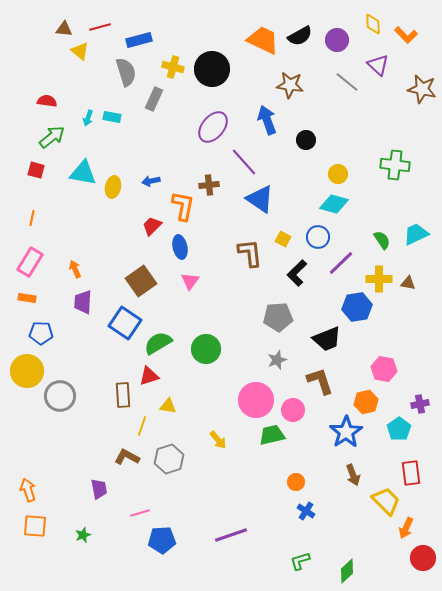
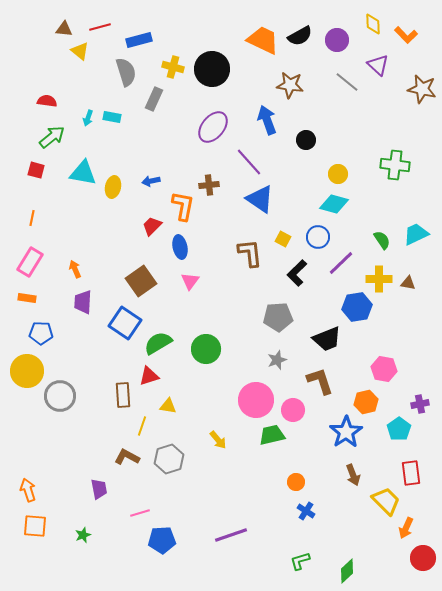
purple line at (244, 162): moved 5 px right
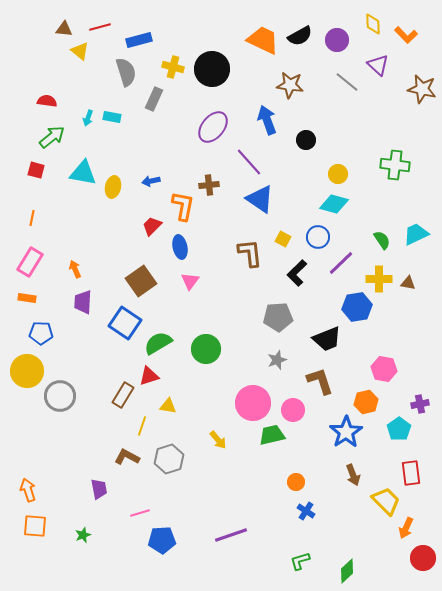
brown rectangle at (123, 395): rotated 35 degrees clockwise
pink circle at (256, 400): moved 3 px left, 3 px down
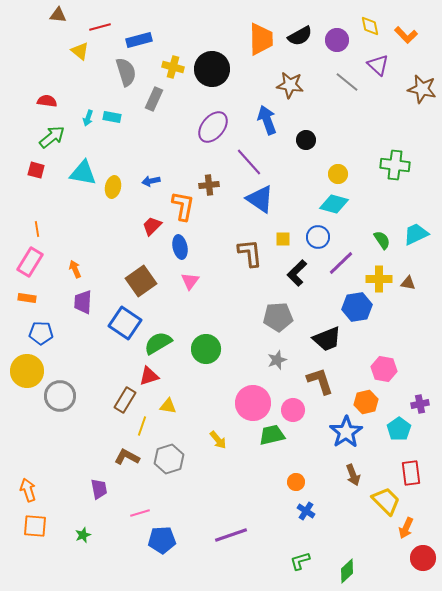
yellow diamond at (373, 24): moved 3 px left, 2 px down; rotated 10 degrees counterclockwise
brown triangle at (64, 29): moved 6 px left, 14 px up
orange trapezoid at (263, 40): moved 2 px left, 1 px up; rotated 64 degrees clockwise
orange line at (32, 218): moved 5 px right, 11 px down; rotated 21 degrees counterclockwise
yellow square at (283, 239): rotated 28 degrees counterclockwise
brown rectangle at (123, 395): moved 2 px right, 5 px down
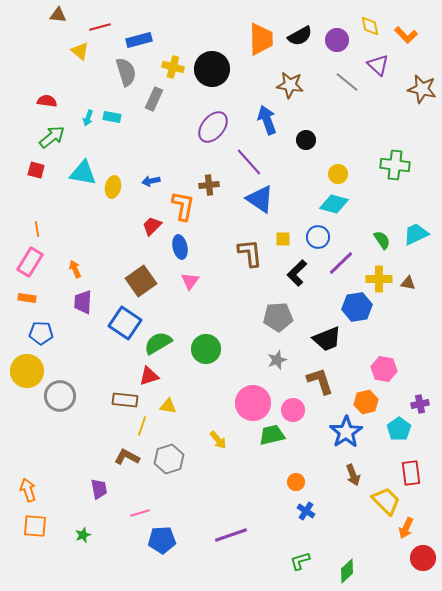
brown rectangle at (125, 400): rotated 65 degrees clockwise
